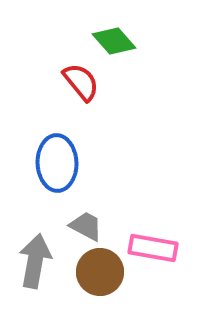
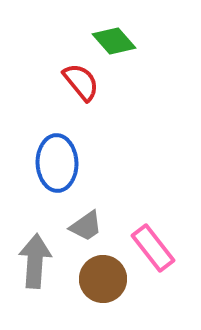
gray trapezoid: rotated 117 degrees clockwise
pink rectangle: rotated 42 degrees clockwise
gray arrow: rotated 6 degrees counterclockwise
brown circle: moved 3 px right, 7 px down
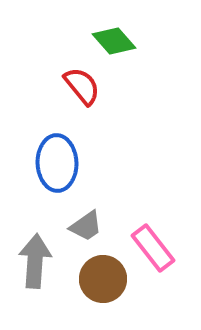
red semicircle: moved 1 px right, 4 px down
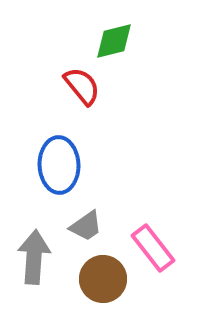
green diamond: rotated 63 degrees counterclockwise
blue ellipse: moved 2 px right, 2 px down
gray arrow: moved 1 px left, 4 px up
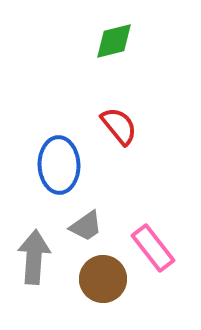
red semicircle: moved 37 px right, 40 px down
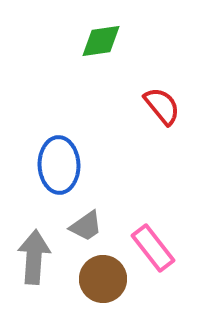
green diamond: moved 13 px left; rotated 6 degrees clockwise
red semicircle: moved 43 px right, 20 px up
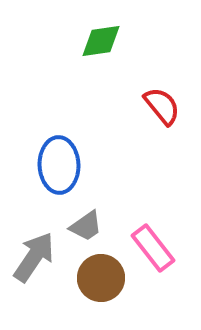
gray arrow: rotated 30 degrees clockwise
brown circle: moved 2 px left, 1 px up
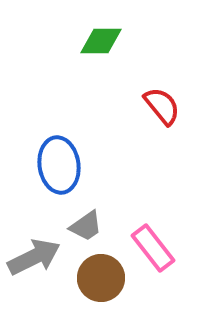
green diamond: rotated 9 degrees clockwise
blue ellipse: rotated 6 degrees counterclockwise
gray arrow: rotated 30 degrees clockwise
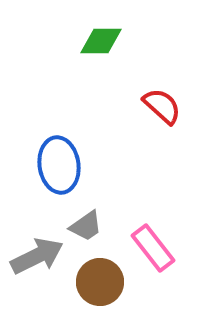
red semicircle: rotated 9 degrees counterclockwise
gray arrow: moved 3 px right, 1 px up
brown circle: moved 1 px left, 4 px down
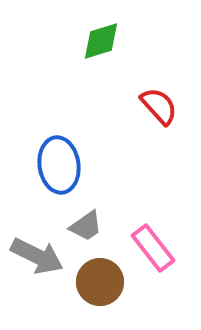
green diamond: rotated 18 degrees counterclockwise
red semicircle: moved 3 px left; rotated 6 degrees clockwise
gray arrow: rotated 52 degrees clockwise
